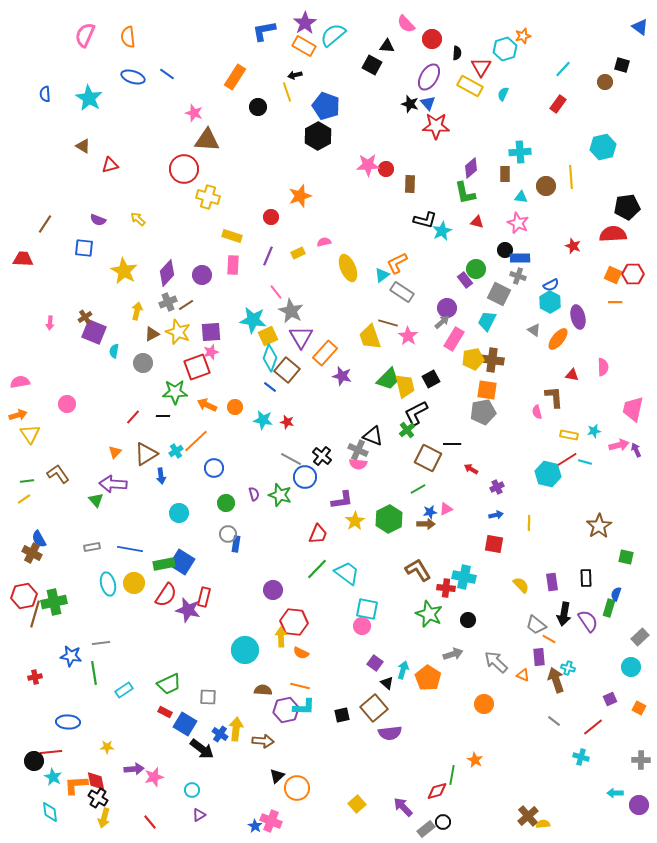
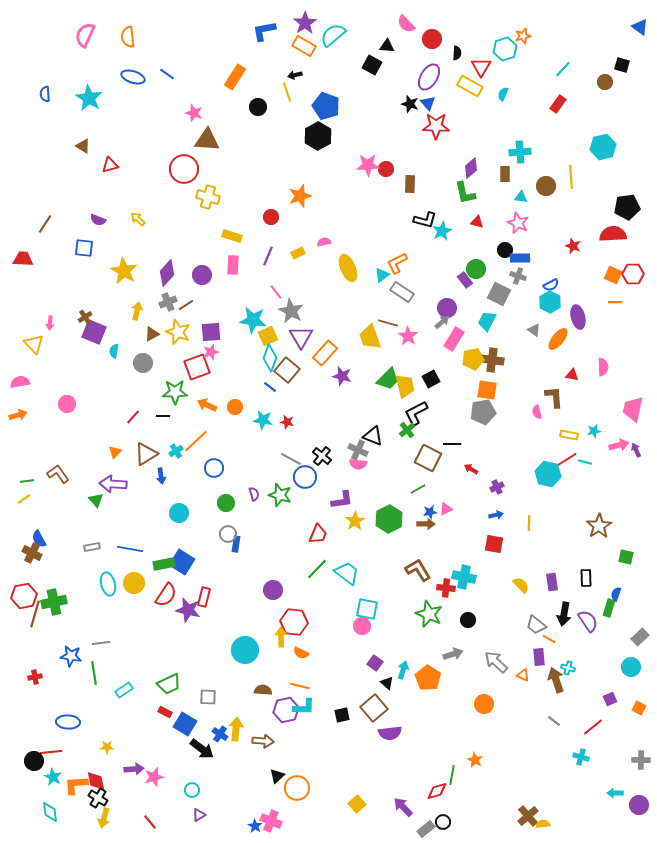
yellow triangle at (30, 434): moved 4 px right, 90 px up; rotated 10 degrees counterclockwise
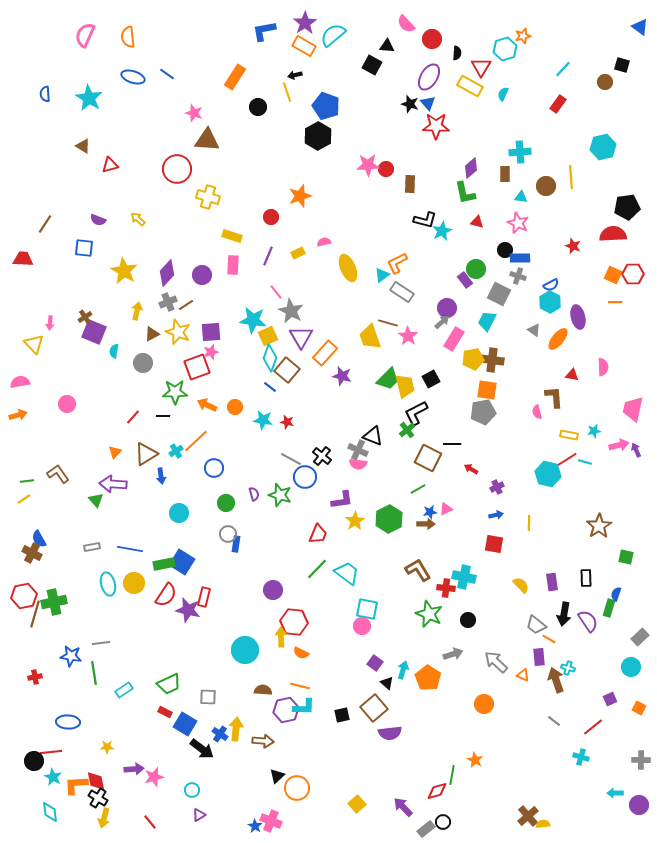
red circle at (184, 169): moved 7 px left
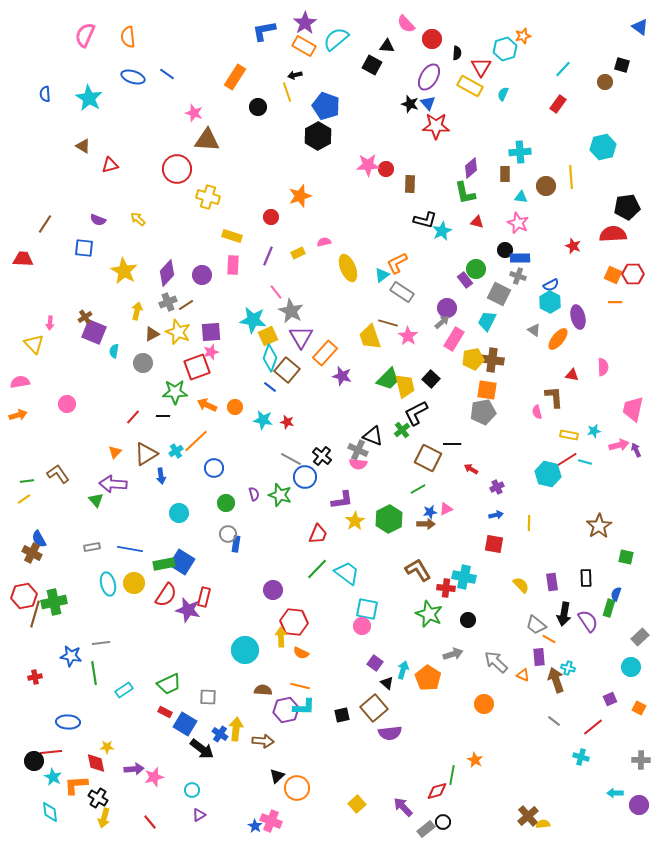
cyan semicircle at (333, 35): moved 3 px right, 4 px down
black square at (431, 379): rotated 18 degrees counterclockwise
green cross at (407, 430): moved 5 px left
red diamond at (96, 781): moved 18 px up
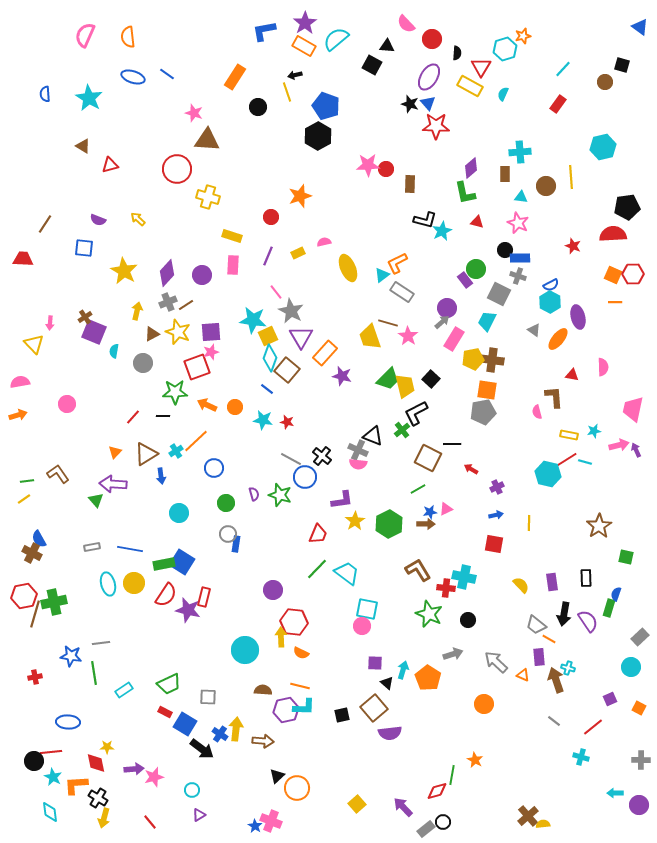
blue line at (270, 387): moved 3 px left, 2 px down
green hexagon at (389, 519): moved 5 px down
purple square at (375, 663): rotated 35 degrees counterclockwise
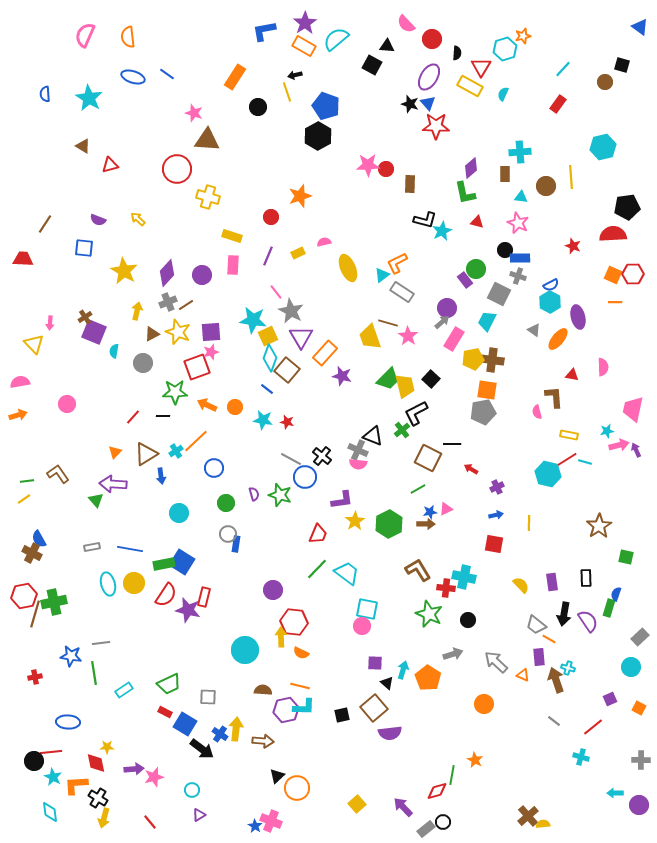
cyan star at (594, 431): moved 13 px right
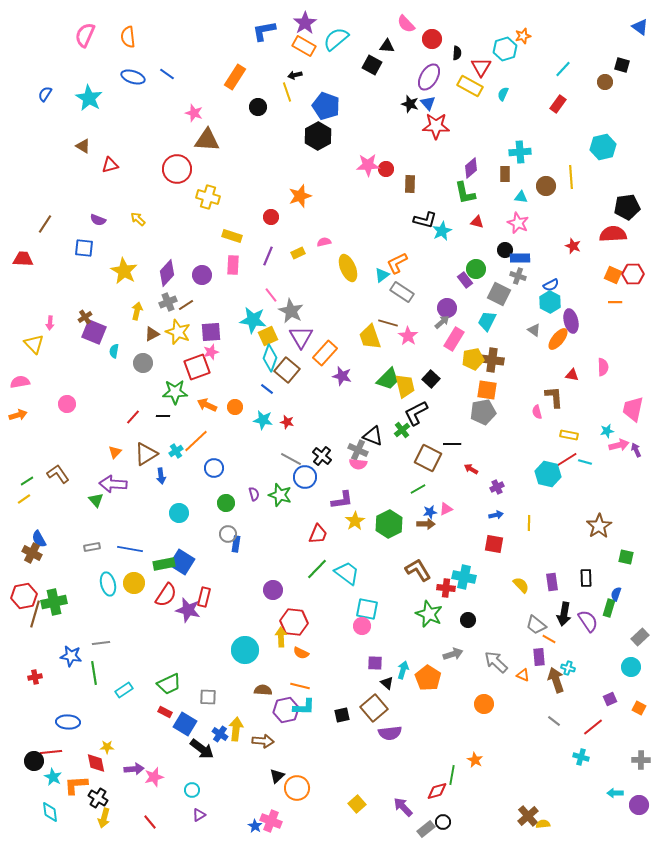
blue semicircle at (45, 94): rotated 35 degrees clockwise
pink line at (276, 292): moved 5 px left, 3 px down
purple ellipse at (578, 317): moved 7 px left, 4 px down
green line at (27, 481): rotated 24 degrees counterclockwise
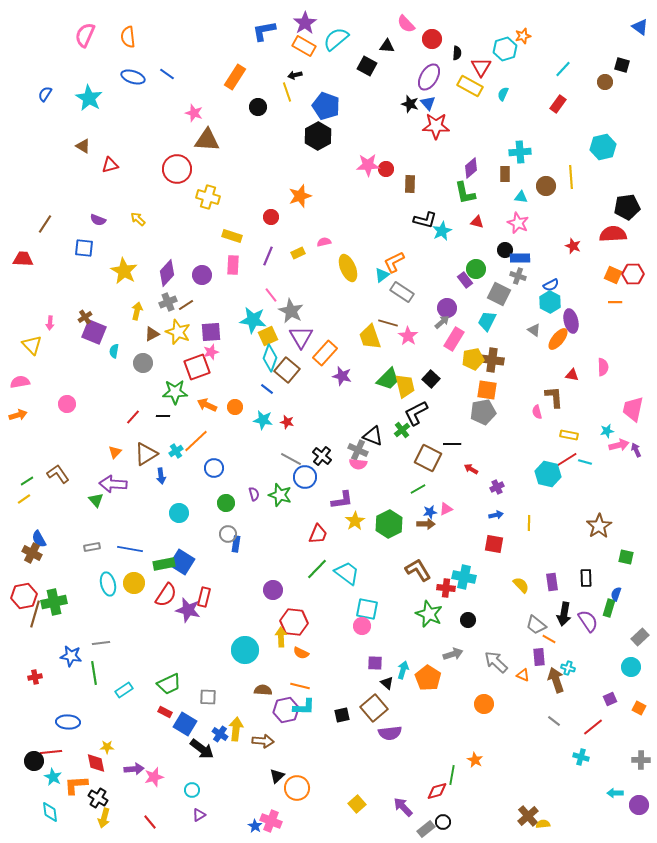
black square at (372, 65): moved 5 px left, 1 px down
orange L-shape at (397, 263): moved 3 px left, 1 px up
yellow triangle at (34, 344): moved 2 px left, 1 px down
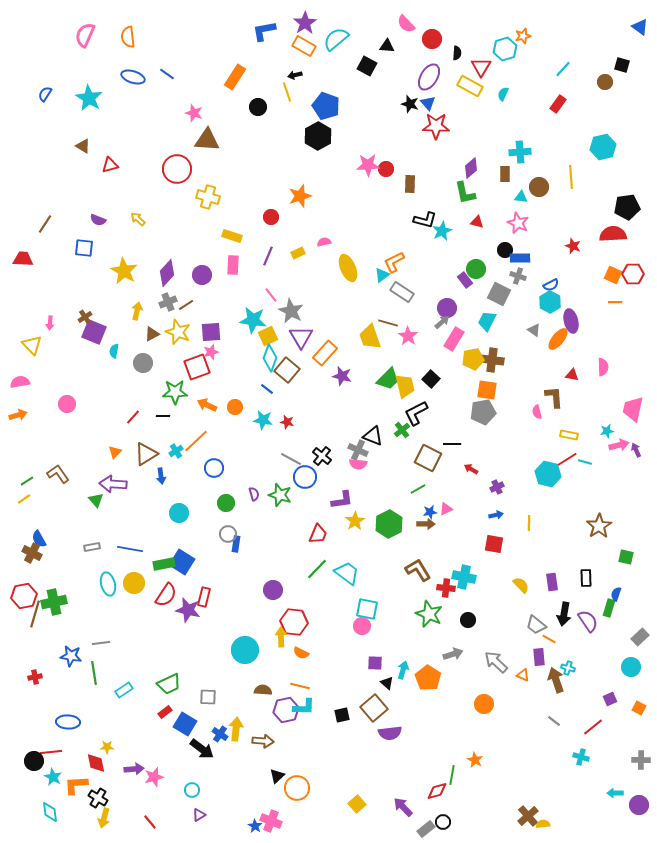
brown circle at (546, 186): moved 7 px left, 1 px down
red rectangle at (165, 712): rotated 64 degrees counterclockwise
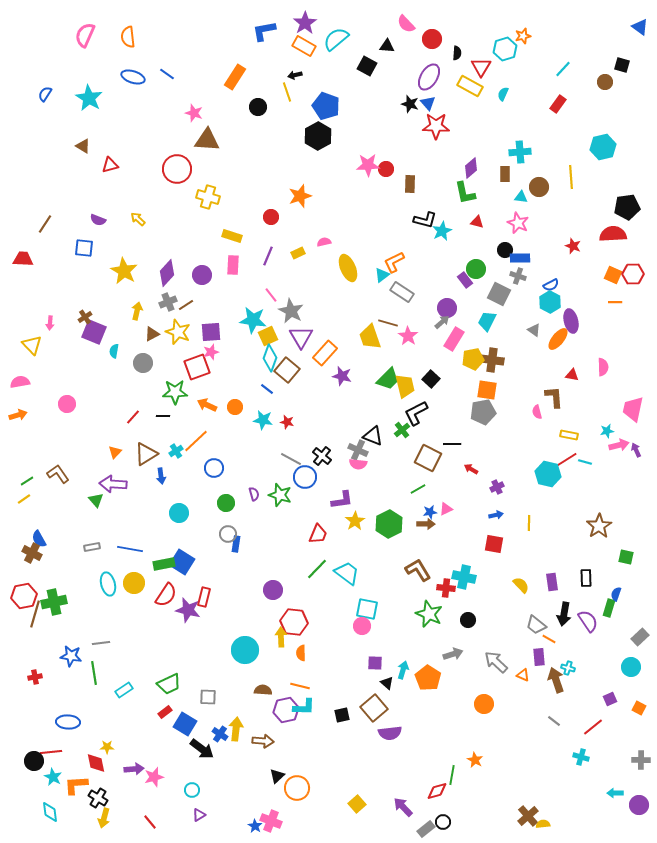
orange semicircle at (301, 653): rotated 63 degrees clockwise
